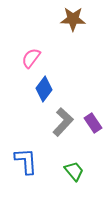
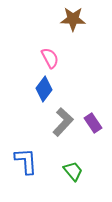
pink semicircle: moved 19 px right; rotated 115 degrees clockwise
green trapezoid: moved 1 px left
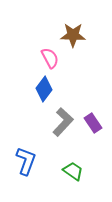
brown star: moved 16 px down
blue L-shape: rotated 24 degrees clockwise
green trapezoid: rotated 15 degrees counterclockwise
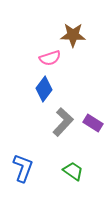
pink semicircle: rotated 100 degrees clockwise
purple rectangle: rotated 24 degrees counterclockwise
blue L-shape: moved 3 px left, 7 px down
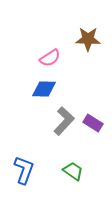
brown star: moved 15 px right, 4 px down
pink semicircle: rotated 15 degrees counterclockwise
blue diamond: rotated 55 degrees clockwise
gray L-shape: moved 1 px right, 1 px up
blue L-shape: moved 1 px right, 2 px down
